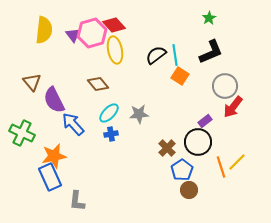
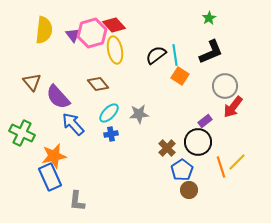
purple semicircle: moved 4 px right, 3 px up; rotated 16 degrees counterclockwise
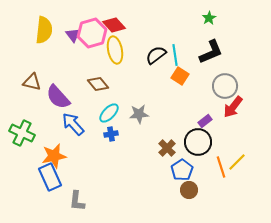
brown triangle: rotated 36 degrees counterclockwise
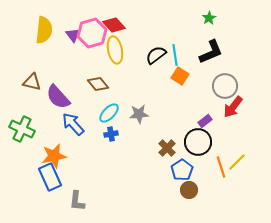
green cross: moved 4 px up
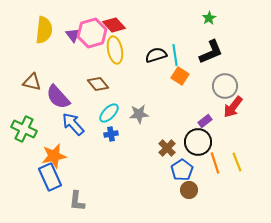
black semicircle: rotated 20 degrees clockwise
green cross: moved 2 px right
yellow line: rotated 66 degrees counterclockwise
orange line: moved 6 px left, 4 px up
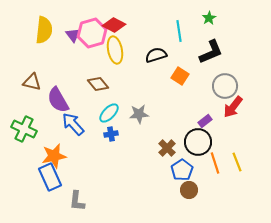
red diamond: rotated 20 degrees counterclockwise
cyan line: moved 4 px right, 24 px up
purple semicircle: moved 3 px down; rotated 12 degrees clockwise
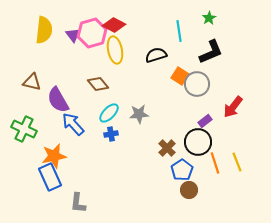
gray circle: moved 28 px left, 2 px up
gray L-shape: moved 1 px right, 2 px down
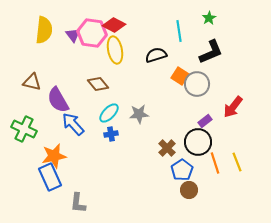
pink hexagon: rotated 24 degrees clockwise
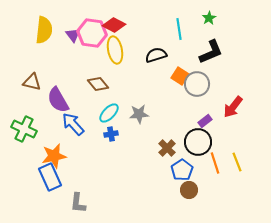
cyan line: moved 2 px up
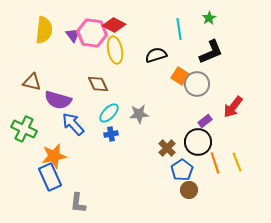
brown diamond: rotated 15 degrees clockwise
purple semicircle: rotated 44 degrees counterclockwise
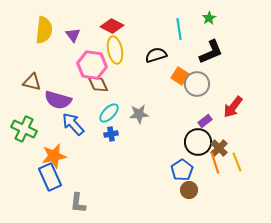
red diamond: moved 2 px left, 1 px down
pink hexagon: moved 32 px down
brown cross: moved 52 px right
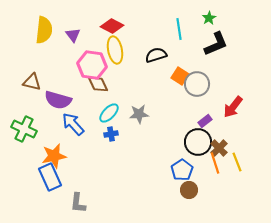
black L-shape: moved 5 px right, 8 px up
